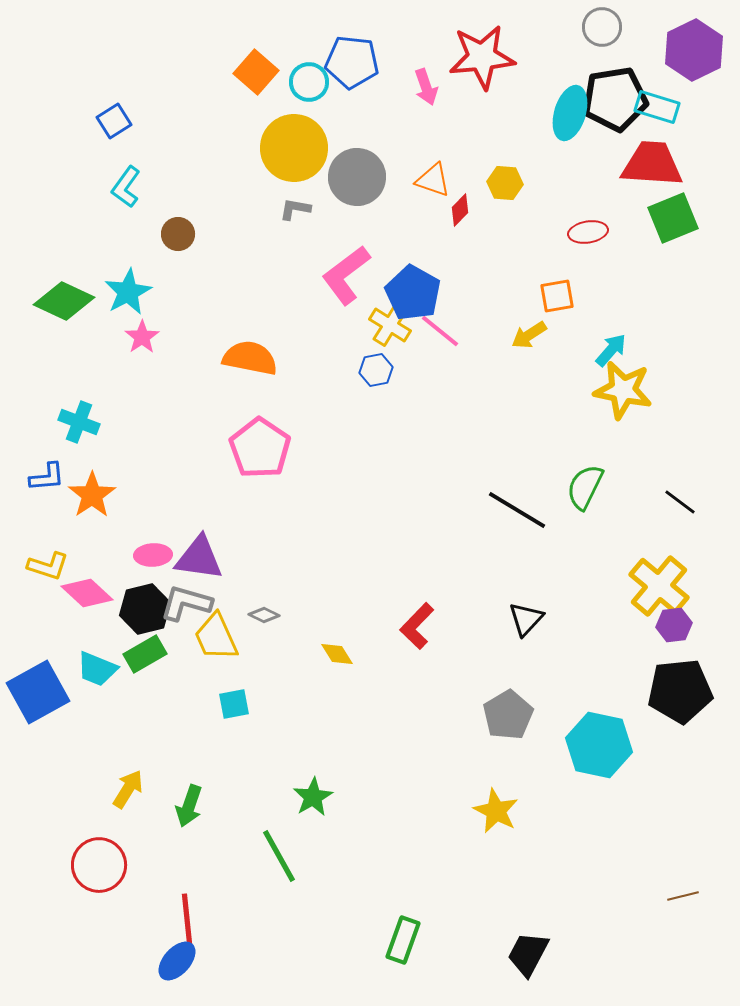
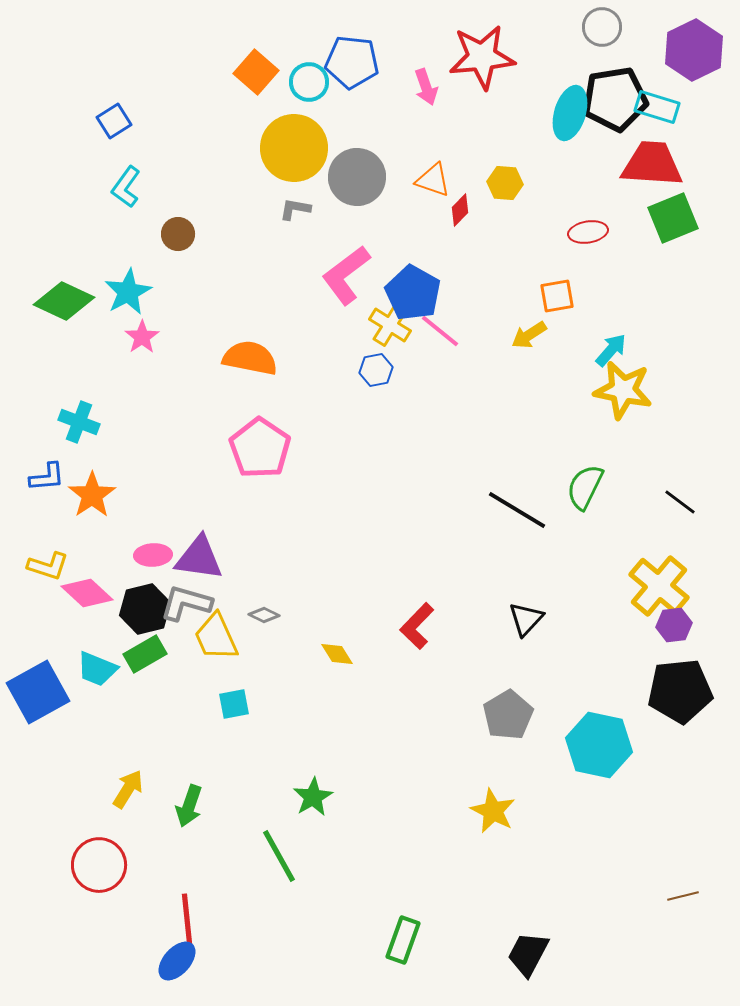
yellow star at (496, 811): moved 3 px left
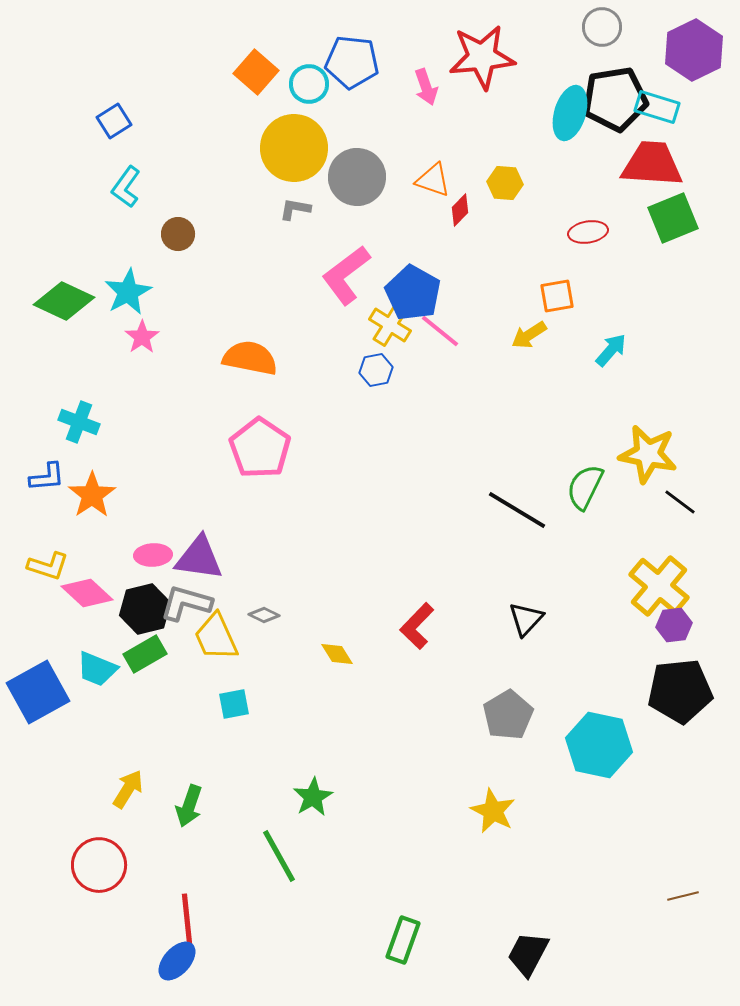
cyan circle at (309, 82): moved 2 px down
yellow star at (623, 390): moved 25 px right, 64 px down
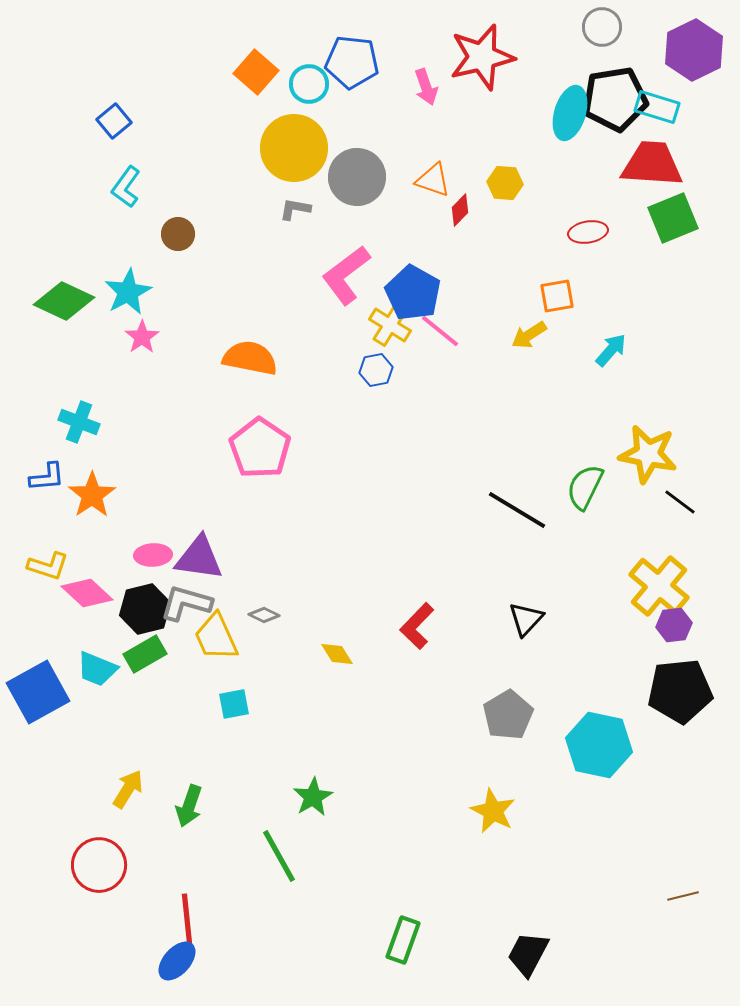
red star at (482, 57): rotated 8 degrees counterclockwise
blue square at (114, 121): rotated 8 degrees counterclockwise
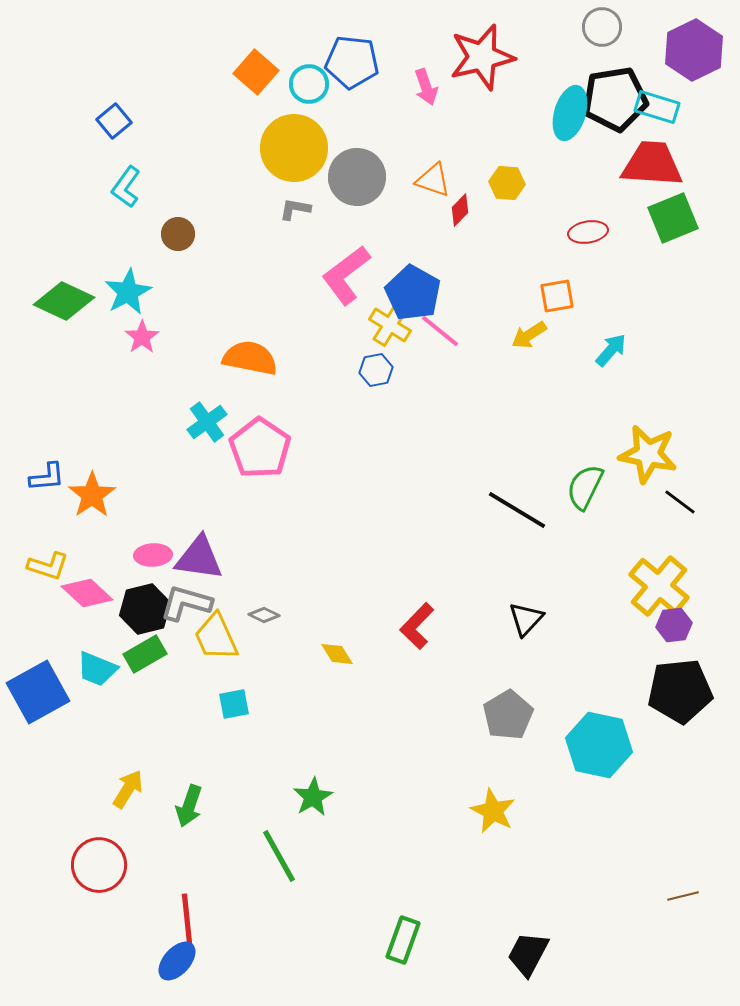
yellow hexagon at (505, 183): moved 2 px right
cyan cross at (79, 422): moved 128 px right; rotated 33 degrees clockwise
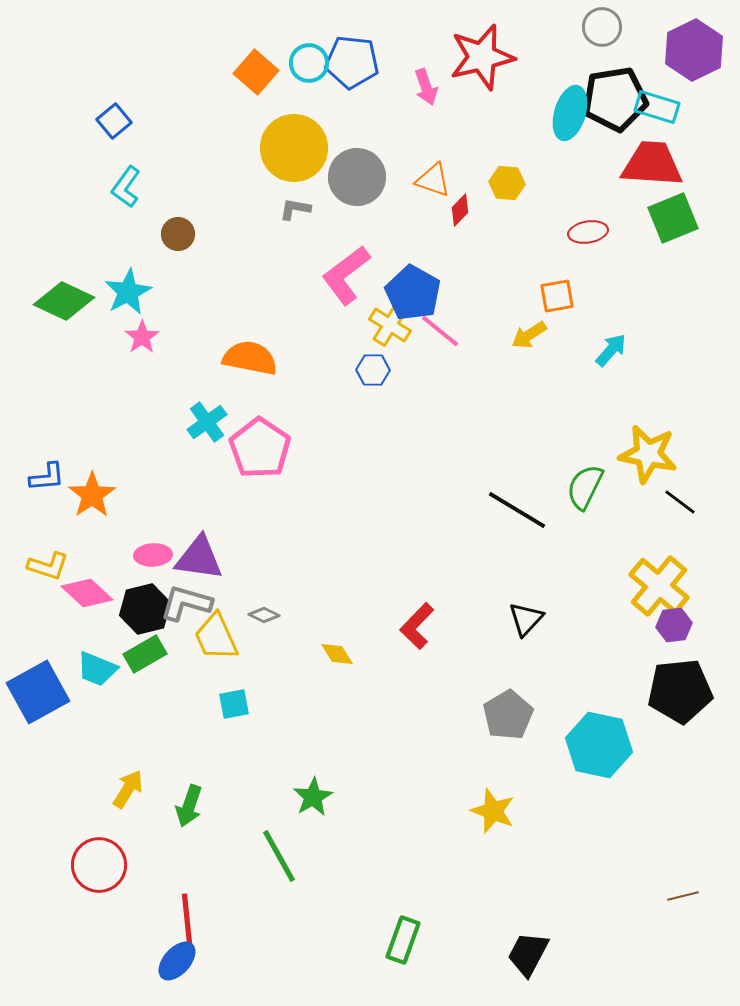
cyan circle at (309, 84): moved 21 px up
blue hexagon at (376, 370): moved 3 px left; rotated 12 degrees clockwise
yellow star at (493, 811): rotated 6 degrees counterclockwise
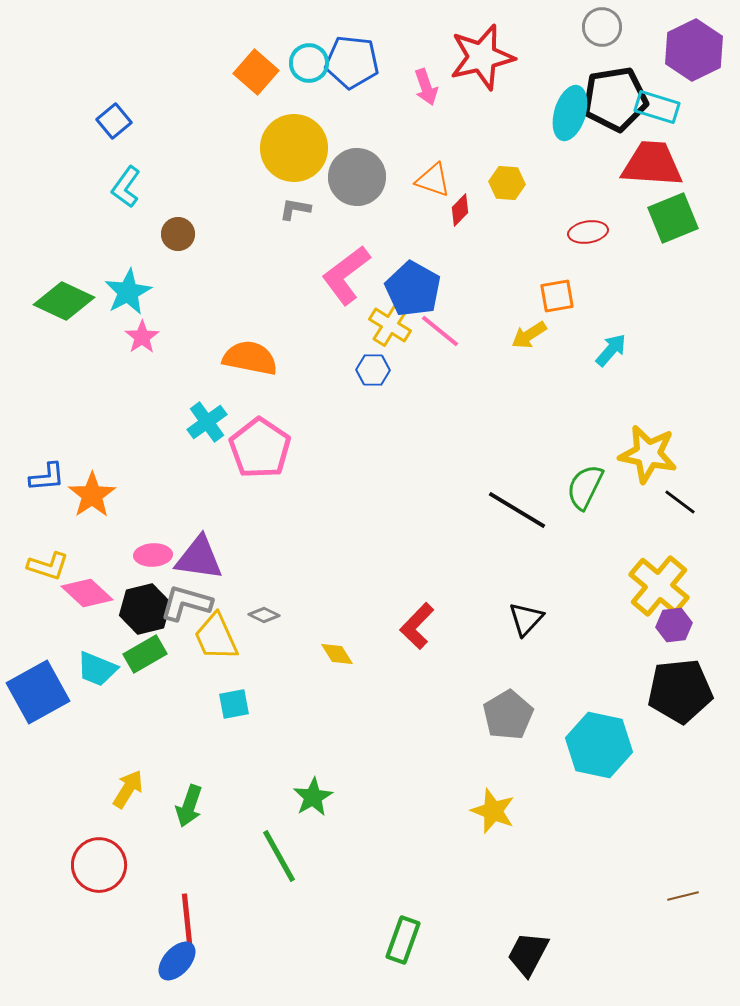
blue pentagon at (413, 293): moved 4 px up
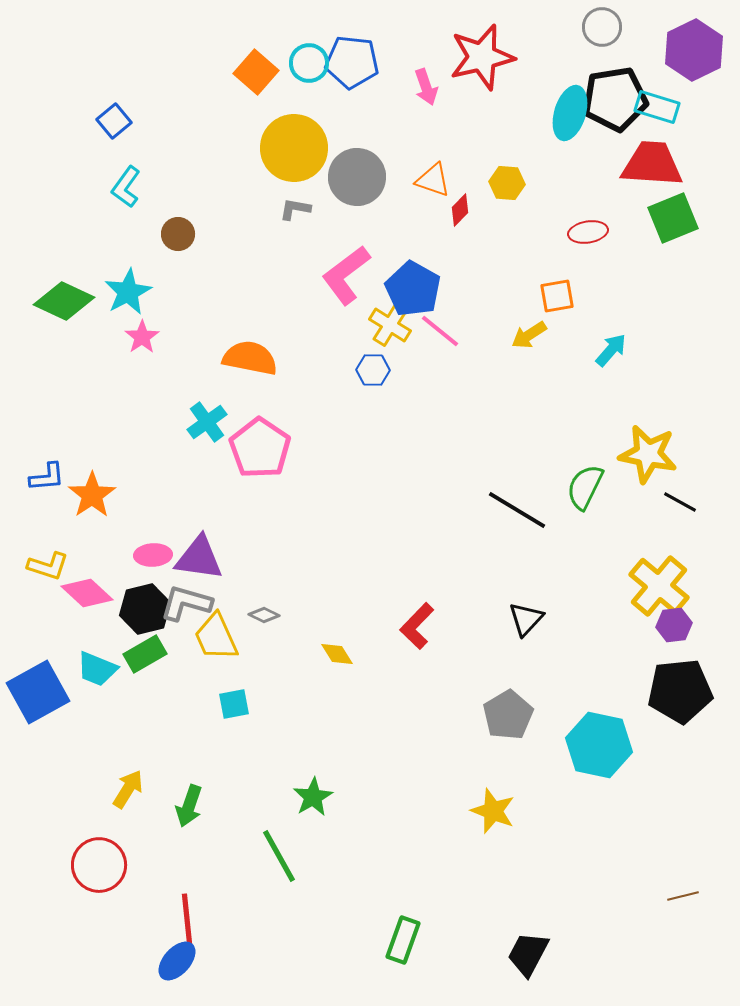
black line at (680, 502): rotated 8 degrees counterclockwise
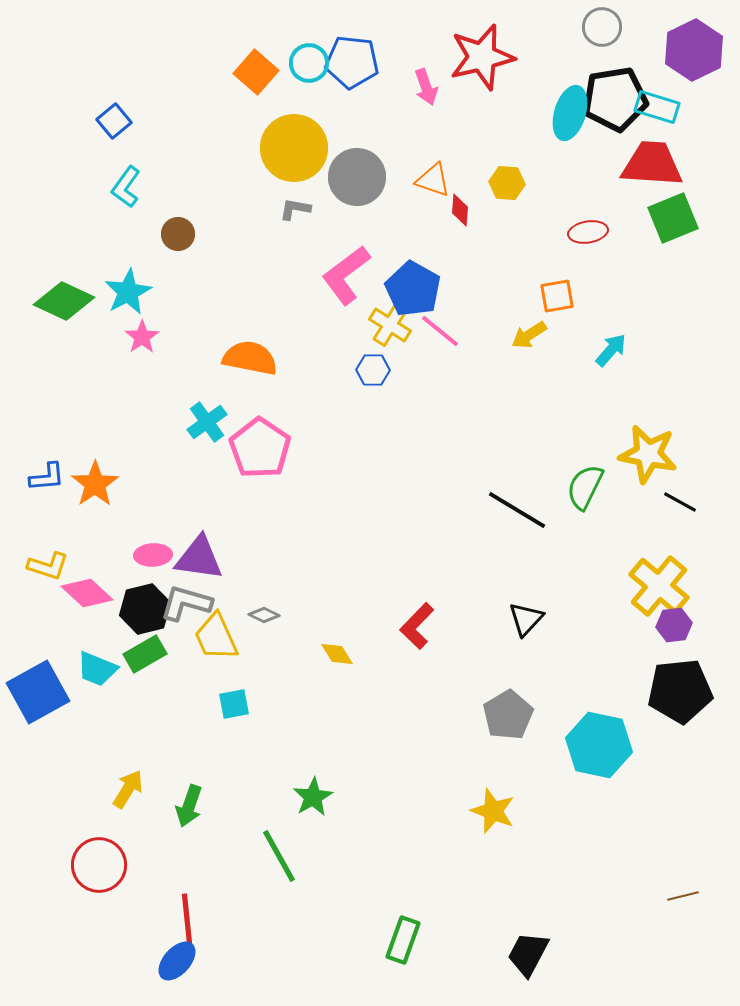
red diamond at (460, 210): rotated 40 degrees counterclockwise
orange star at (92, 495): moved 3 px right, 11 px up
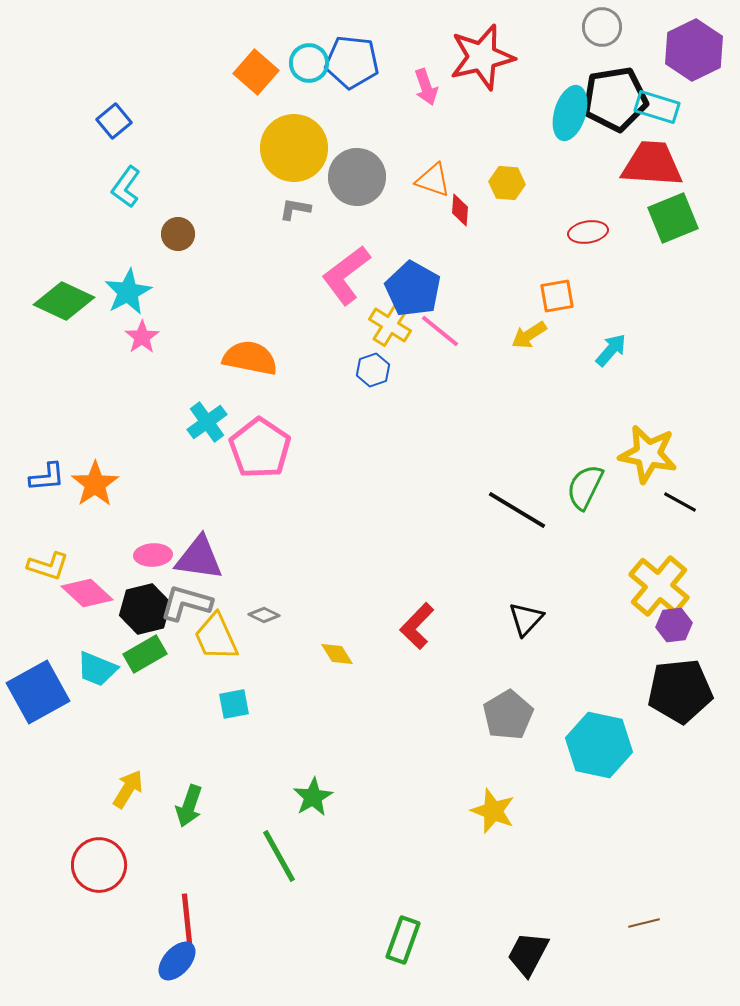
blue hexagon at (373, 370): rotated 20 degrees counterclockwise
brown line at (683, 896): moved 39 px left, 27 px down
